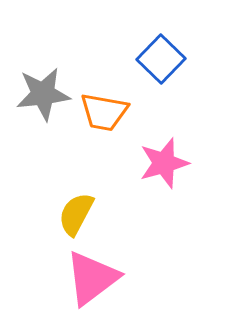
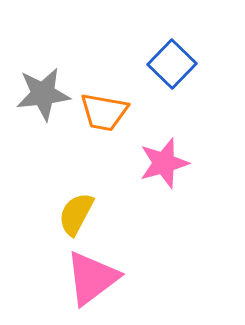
blue square: moved 11 px right, 5 px down
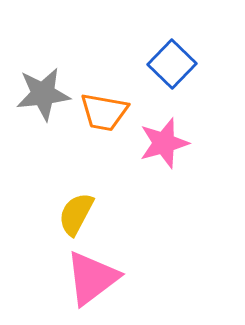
pink star: moved 20 px up
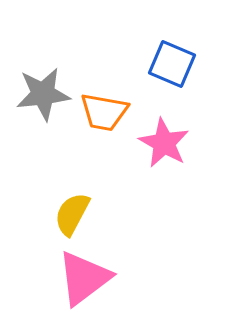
blue square: rotated 21 degrees counterclockwise
pink star: rotated 27 degrees counterclockwise
yellow semicircle: moved 4 px left
pink triangle: moved 8 px left
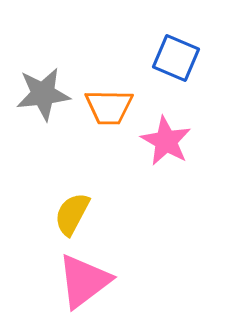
blue square: moved 4 px right, 6 px up
orange trapezoid: moved 5 px right, 5 px up; rotated 9 degrees counterclockwise
pink star: moved 2 px right, 2 px up
pink triangle: moved 3 px down
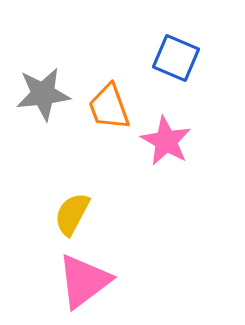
orange trapezoid: rotated 69 degrees clockwise
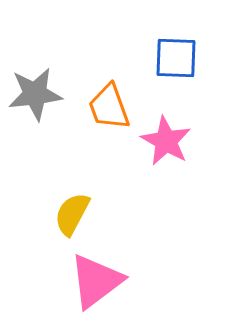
blue square: rotated 21 degrees counterclockwise
gray star: moved 8 px left
pink triangle: moved 12 px right
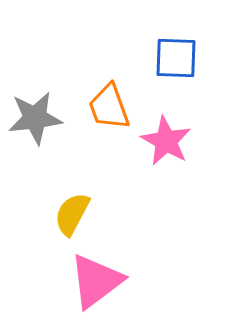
gray star: moved 24 px down
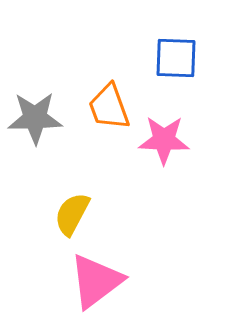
gray star: rotated 6 degrees clockwise
pink star: moved 2 px left, 1 px up; rotated 27 degrees counterclockwise
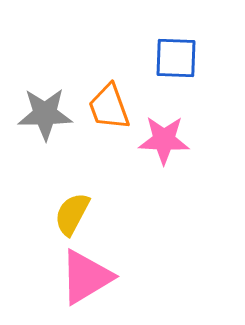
gray star: moved 10 px right, 4 px up
pink triangle: moved 10 px left, 4 px up; rotated 6 degrees clockwise
